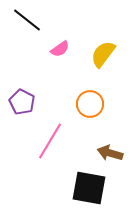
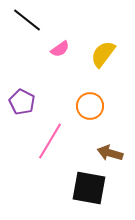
orange circle: moved 2 px down
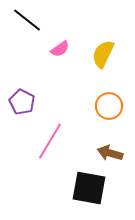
yellow semicircle: rotated 12 degrees counterclockwise
orange circle: moved 19 px right
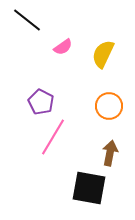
pink semicircle: moved 3 px right, 2 px up
purple pentagon: moved 19 px right
pink line: moved 3 px right, 4 px up
brown arrow: rotated 85 degrees clockwise
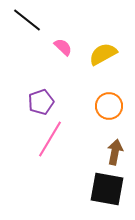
pink semicircle: rotated 102 degrees counterclockwise
yellow semicircle: rotated 36 degrees clockwise
purple pentagon: rotated 25 degrees clockwise
pink line: moved 3 px left, 2 px down
brown arrow: moved 5 px right, 1 px up
black square: moved 18 px right, 1 px down
